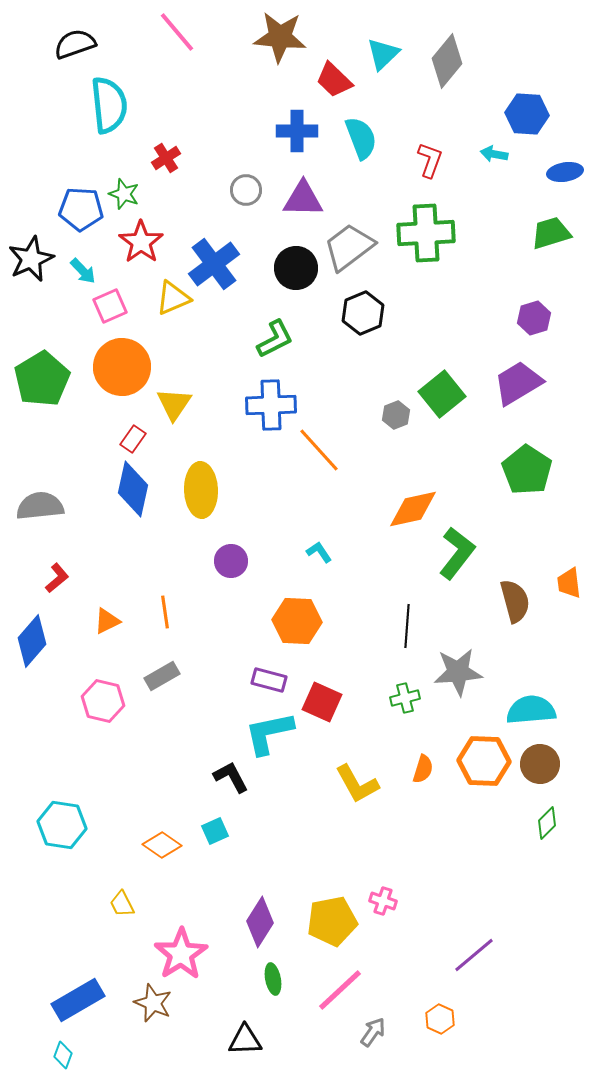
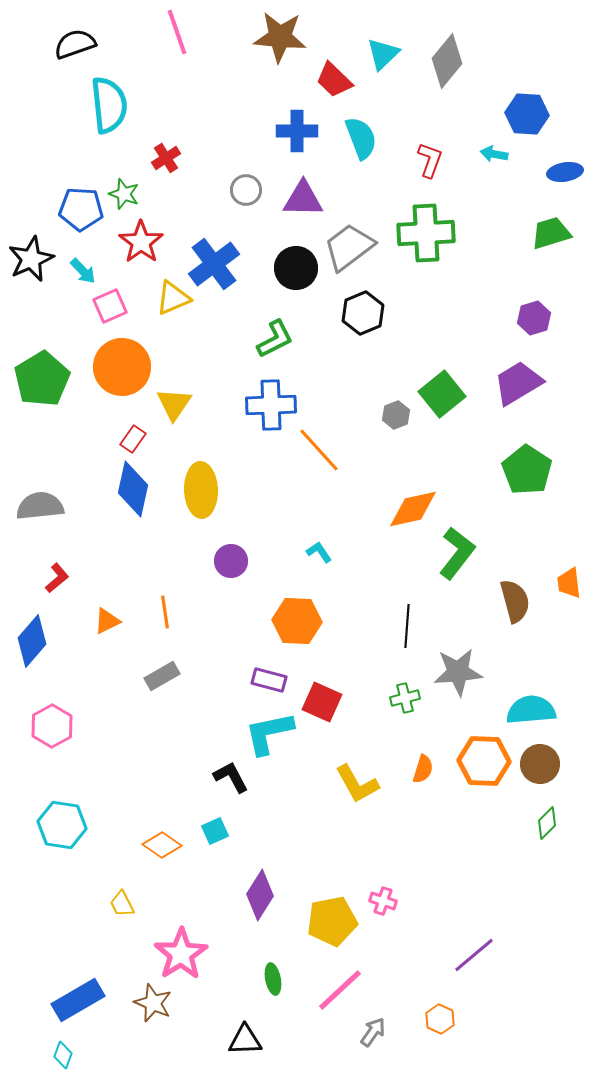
pink line at (177, 32): rotated 21 degrees clockwise
pink hexagon at (103, 701): moved 51 px left, 25 px down; rotated 18 degrees clockwise
purple diamond at (260, 922): moved 27 px up
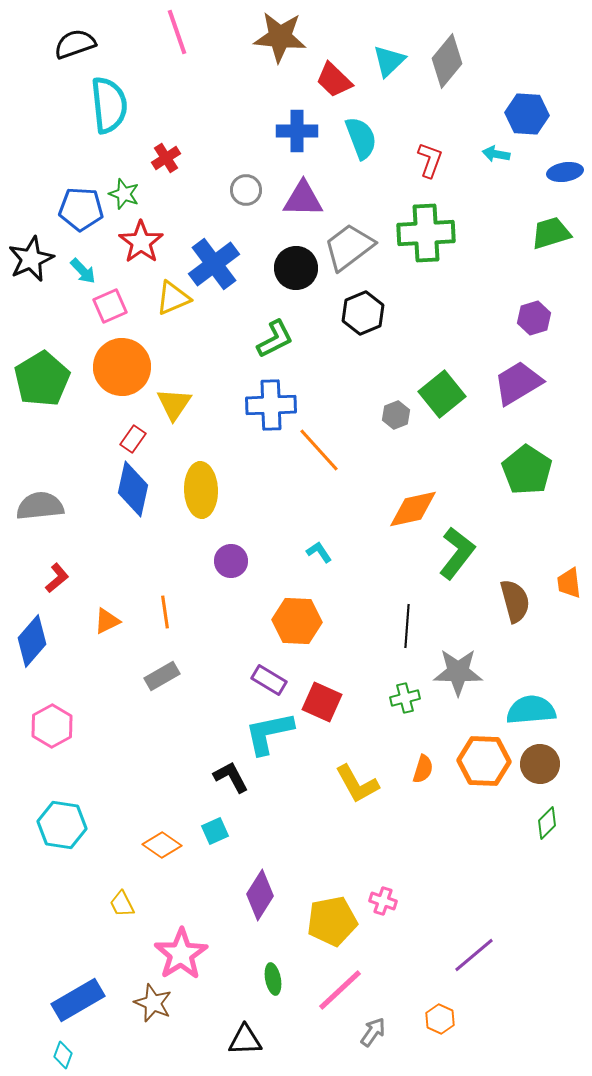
cyan triangle at (383, 54): moved 6 px right, 7 px down
cyan arrow at (494, 154): moved 2 px right
gray star at (458, 672): rotated 6 degrees clockwise
purple rectangle at (269, 680): rotated 16 degrees clockwise
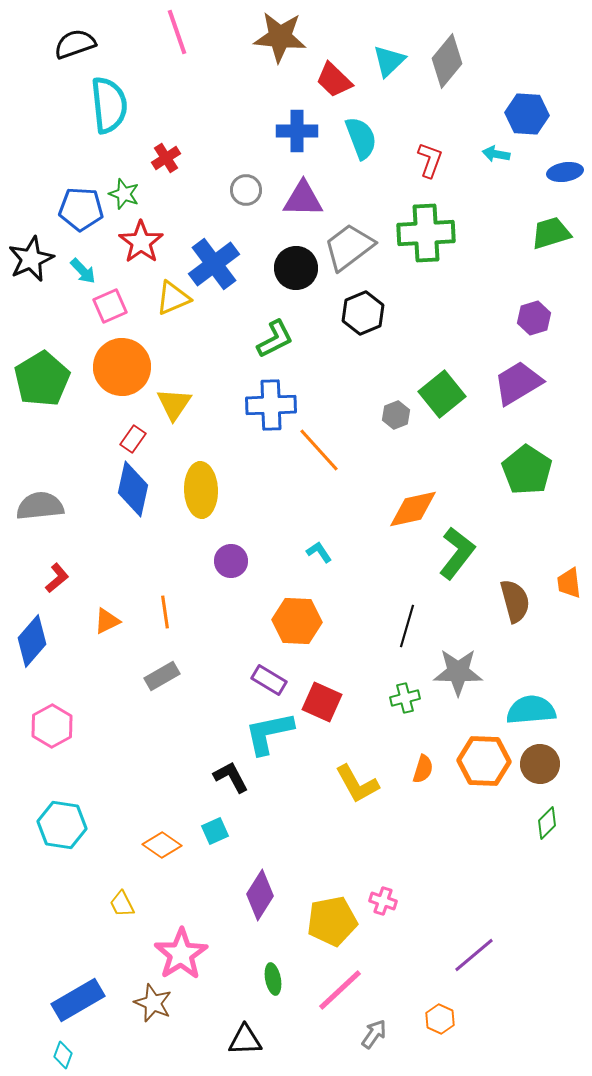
black line at (407, 626): rotated 12 degrees clockwise
gray arrow at (373, 1032): moved 1 px right, 2 px down
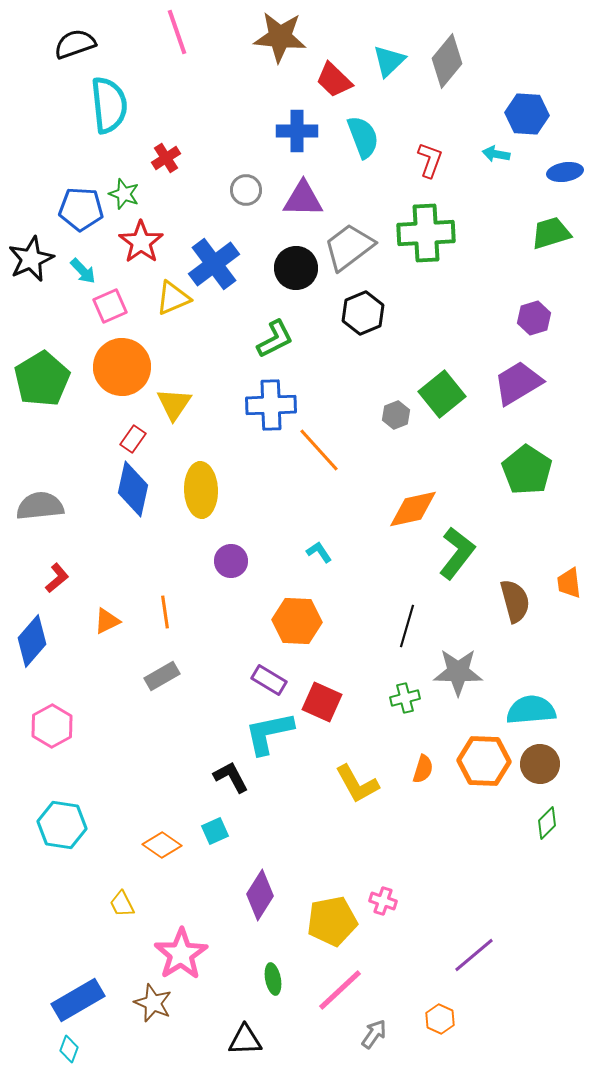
cyan semicircle at (361, 138): moved 2 px right, 1 px up
cyan diamond at (63, 1055): moved 6 px right, 6 px up
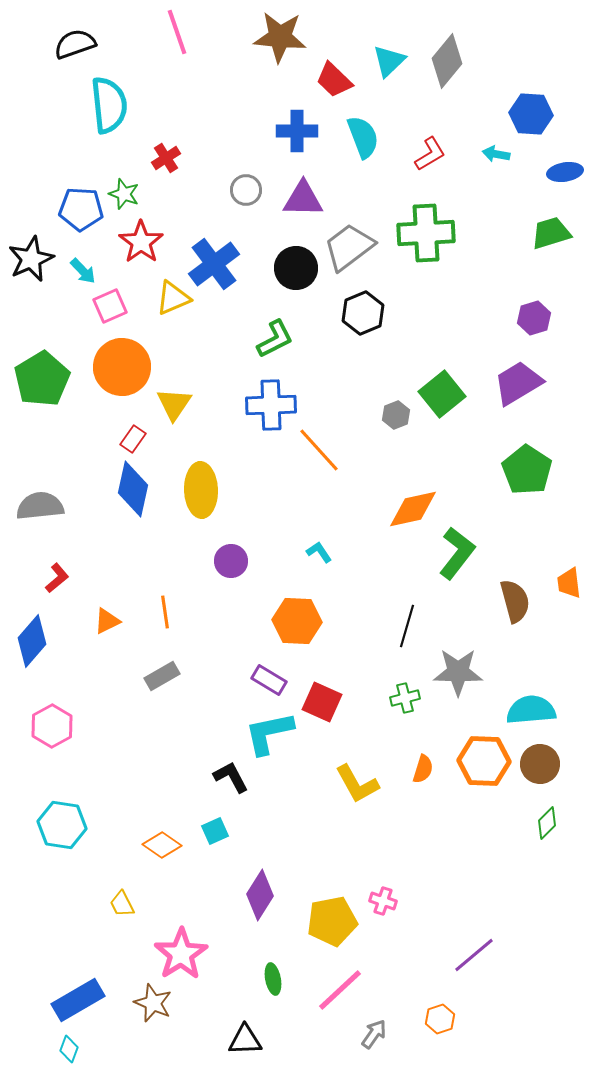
blue hexagon at (527, 114): moved 4 px right
red L-shape at (430, 160): moved 6 px up; rotated 39 degrees clockwise
orange hexagon at (440, 1019): rotated 16 degrees clockwise
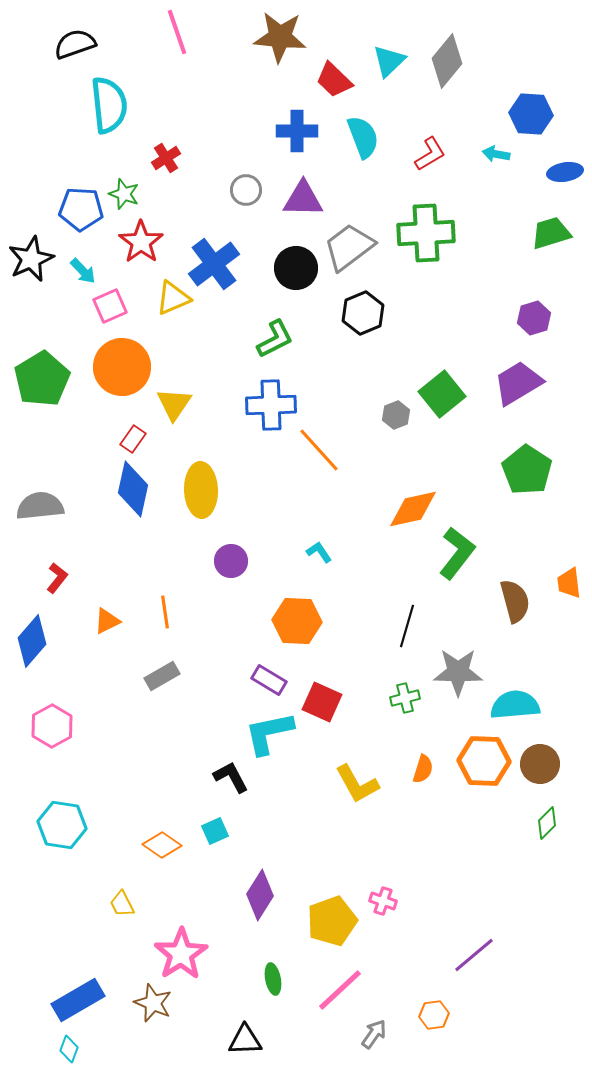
red L-shape at (57, 578): rotated 12 degrees counterclockwise
cyan semicircle at (531, 710): moved 16 px left, 5 px up
yellow pentagon at (332, 921): rotated 9 degrees counterclockwise
orange hexagon at (440, 1019): moved 6 px left, 4 px up; rotated 12 degrees clockwise
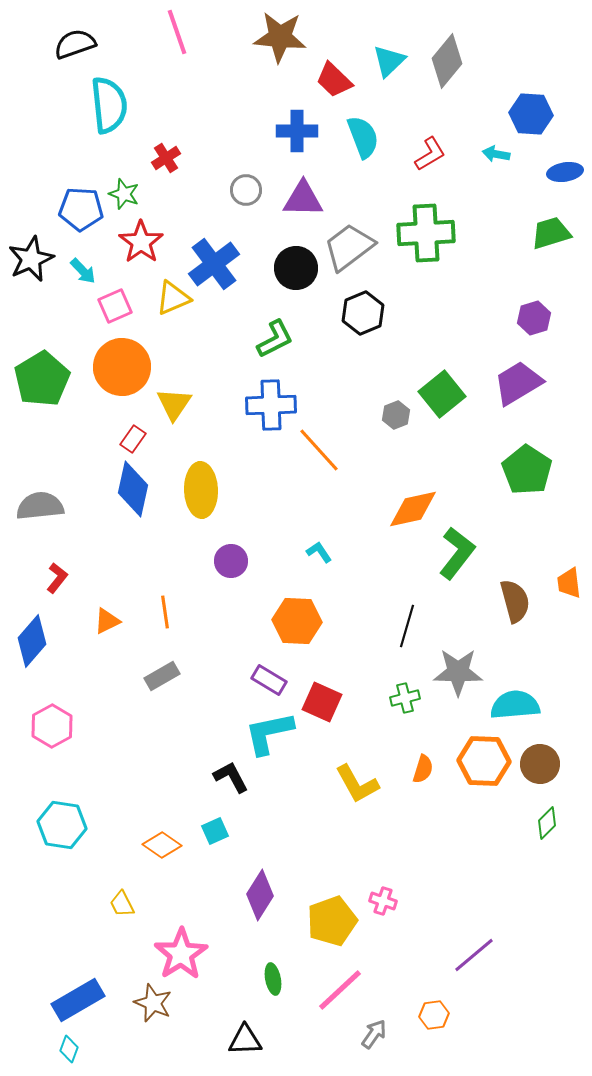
pink square at (110, 306): moved 5 px right
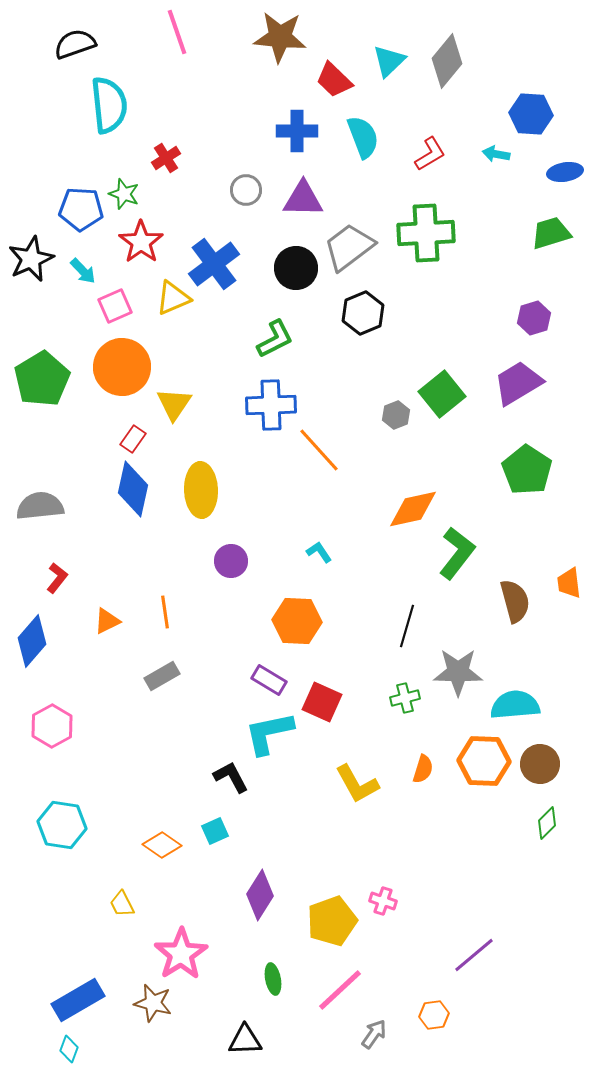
brown star at (153, 1003): rotated 9 degrees counterclockwise
